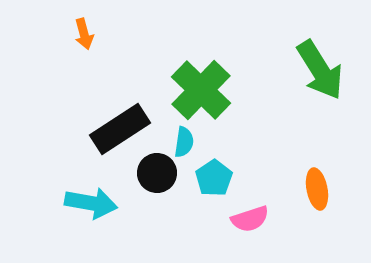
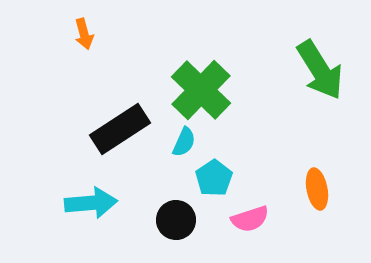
cyan semicircle: rotated 16 degrees clockwise
black circle: moved 19 px right, 47 px down
cyan arrow: rotated 15 degrees counterclockwise
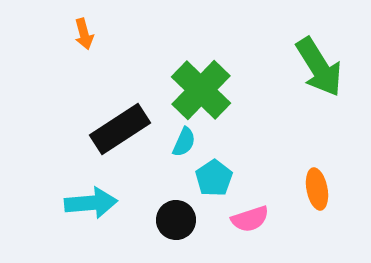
green arrow: moved 1 px left, 3 px up
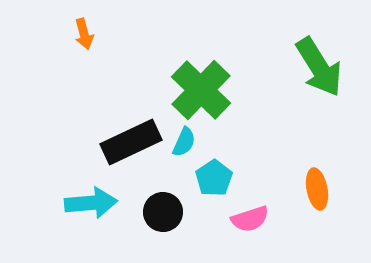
black rectangle: moved 11 px right, 13 px down; rotated 8 degrees clockwise
black circle: moved 13 px left, 8 px up
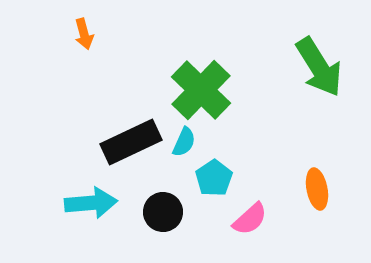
pink semicircle: rotated 24 degrees counterclockwise
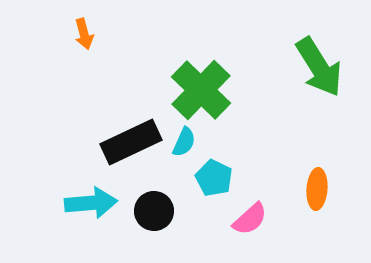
cyan pentagon: rotated 12 degrees counterclockwise
orange ellipse: rotated 15 degrees clockwise
black circle: moved 9 px left, 1 px up
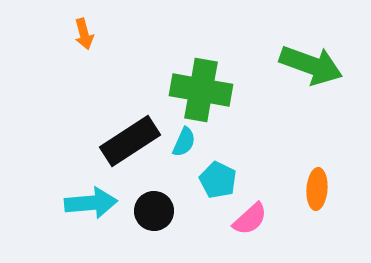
green arrow: moved 8 px left, 2 px up; rotated 38 degrees counterclockwise
green cross: rotated 34 degrees counterclockwise
black rectangle: moved 1 px left, 1 px up; rotated 8 degrees counterclockwise
cyan pentagon: moved 4 px right, 2 px down
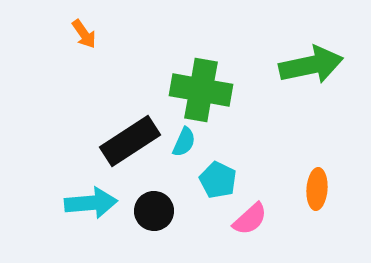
orange arrow: rotated 20 degrees counterclockwise
green arrow: rotated 32 degrees counterclockwise
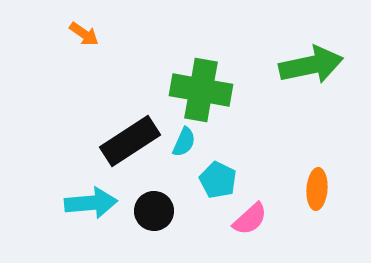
orange arrow: rotated 20 degrees counterclockwise
